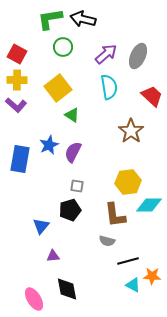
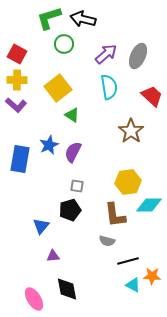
green L-shape: moved 1 px left, 1 px up; rotated 8 degrees counterclockwise
green circle: moved 1 px right, 3 px up
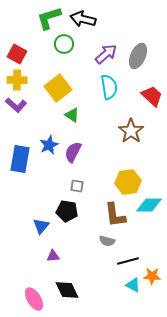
black pentagon: moved 3 px left, 1 px down; rotated 25 degrees clockwise
black diamond: moved 1 px down; rotated 15 degrees counterclockwise
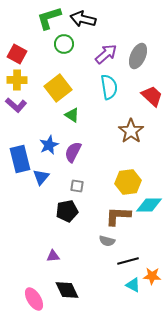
blue rectangle: rotated 24 degrees counterclockwise
black pentagon: rotated 20 degrees counterclockwise
brown L-shape: moved 3 px right, 1 px down; rotated 100 degrees clockwise
blue triangle: moved 49 px up
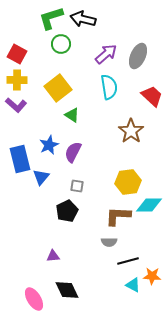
green L-shape: moved 2 px right
green circle: moved 3 px left
black pentagon: rotated 15 degrees counterclockwise
gray semicircle: moved 2 px right, 1 px down; rotated 14 degrees counterclockwise
